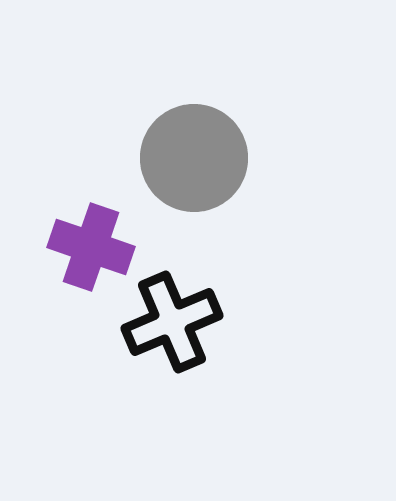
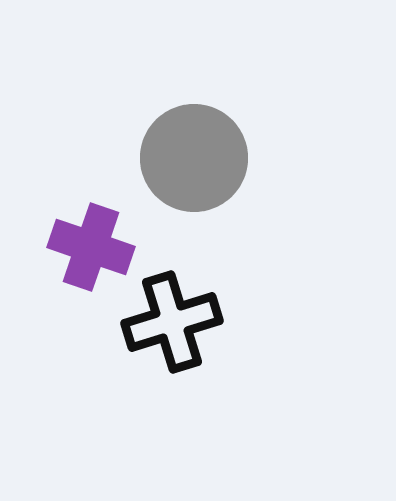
black cross: rotated 6 degrees clockwise
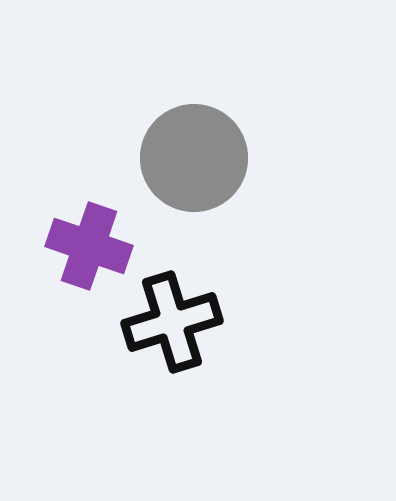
purple cross: moved 2 px left, 1 px up
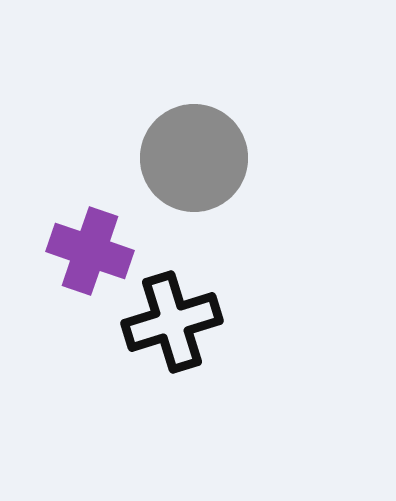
purple cross: moved 1 px right, 5 px down
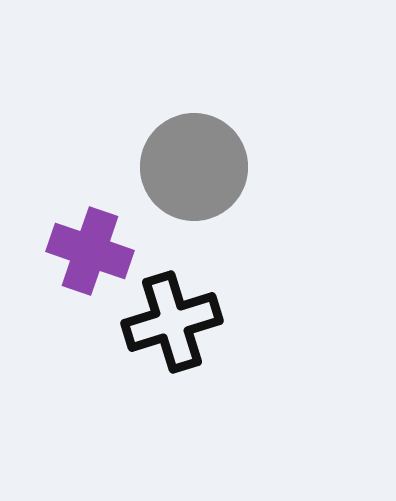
gray circle: moved 9 px down
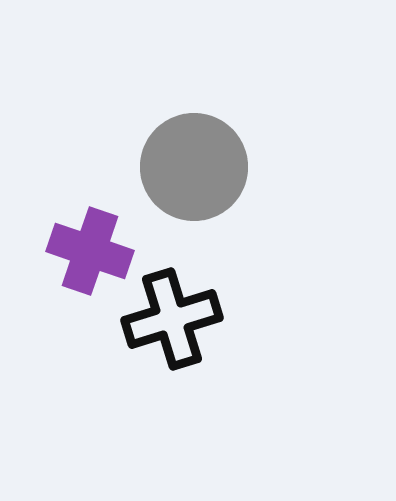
black cross: moved 3 px up
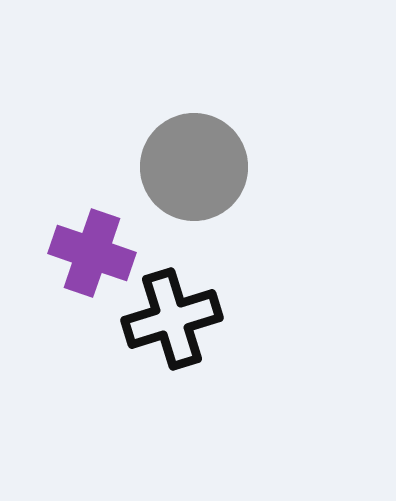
purple cross: moved 2 px right, 2 px down
